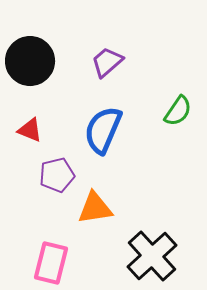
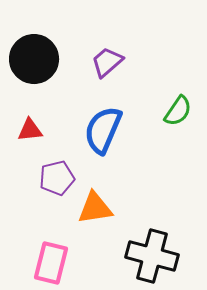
black circle: moved 4 px right, 2 px up
red triangle: rotated 28 degrees counterclockwise
purple pentagon: moved 3 px down
black cross: rotated 33 degrees counterclockwise
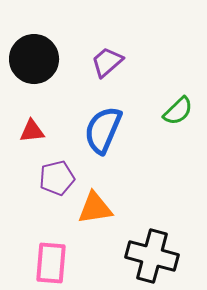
green semicircle: rotated 12 degrees clockwise
red triangle: moved 2 px right, 1 px down
pink rectangle: rotated 9 degrees counterclockwise
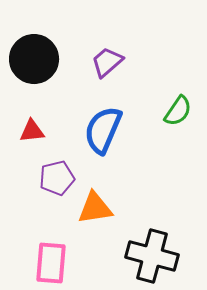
green semicircle: rotated 12 degrees counterclockwise
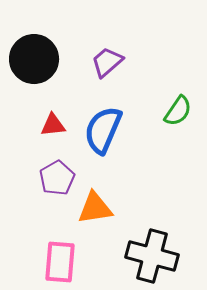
red triangle: moved 21 px right, 6 px up
purple pentagon: rotated 16 degrees counterclockwise
pink rectangle: moved 9 px right, 1 px up
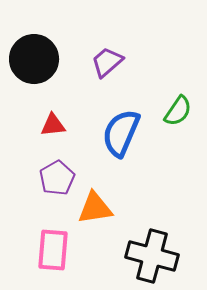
blue semicircle: moved 18 px right, 3 px down
pink rectangle: moved 7 px left, 12 px up
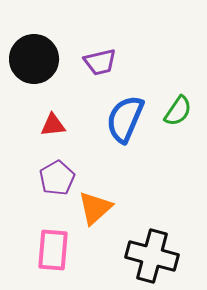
purple trapezoid: moved 7 px left; rotated 152 degrees counterclockwise
blue semicircle: moved 4 px right, 14 px up
orange triangle: rotated 33 degrees counterclockwise
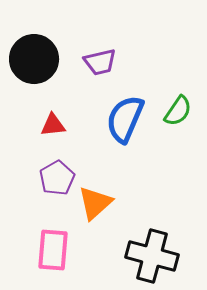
orange triangle: moved 5 px up
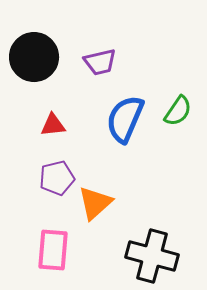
black circle: moved 2 px up
purple pentagon: rotated 16 degrees clockwise
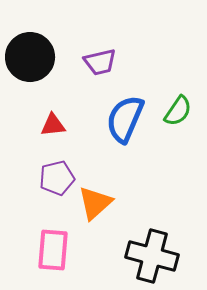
black circle: moved 4 px left
